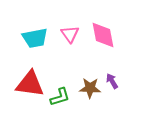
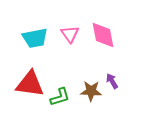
brown star: moved 1 px right, 3 px down
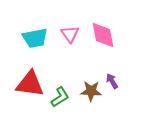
green L-shape: rotated 15 degrees counterclockwise
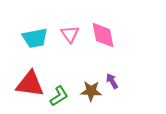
green L-shape: moved 1 px left, 1 px up
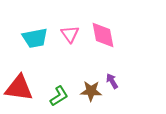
red triangle: moved 11 px left, 4 px down
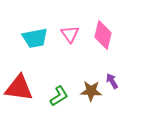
pink diamond: rotated 24 degrees clockwise
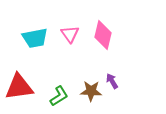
red triangle: moved 1 px up; rotated 16 degrees counterclockwise
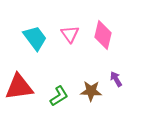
cyan trapezoid: rotated 116 degrees counterclockwise
purple arrow: moved 4 px right, 2 px up
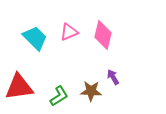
pink triangle: moved 1 px left, 2 px up; rotated 42 degrees clockwise
cyan trapezoid: rotated 8 degrees counterclockwise
purple arrow: moved 3 px left, 2 px up
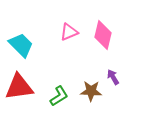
cyan trapezoid: moved 14 px left, 7 px down
